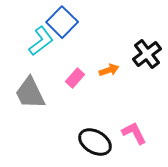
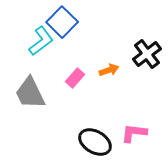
pink L-shape: rotated 56 degrees counterclockwise
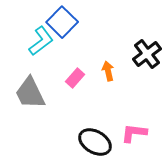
orange arrow: moved 1 px left, 1 px down; rotated 84 degrees counterclockwise
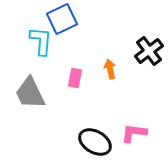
blue square: moved 3 px up; rotated 20 degrees clockwise
cyan L-shape: rotated 48 degrees counterclockwise
black cross: moved 2 px right, 3 px up
orange arrow: moved 2 px right, 2 px up
pink rectangle: rotated 30 degrees counterclockwise
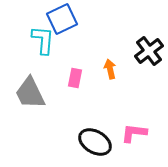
cyan L-shape: moved 2 px right, 1 px up
